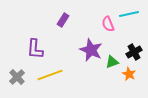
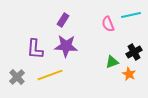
cyan line: moved 2 px right, 1 px down
purple star: moved 25 px left, 4 px up; rotated 20 degrees counterclockwise
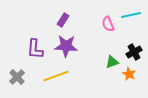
yellow line: moved 6 px right, 1 px down
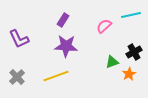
pink semicircle: moved 4 px left, 2 px down; rotated 70 degrees clockwise
purple L-shape: moved 16 px left, 10 px up; rotated 30 degrees counterclockwise
orange star: rotated 16 degrees clockwise
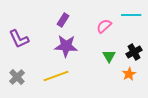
cyan line: rotated 12 degrees clockwise
green triangle: moved 3 px left, 6 px up; rotated 40 degrees counterclockwise
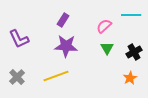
green triangle: moved 2 px left, 8 px up
orange star: moved 1 px right, 4 px down
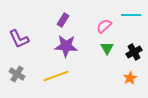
gray cross: moved 3 px up; rotated 14 degrees counterclockwise
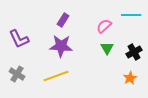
purple star: moved 5 px left
